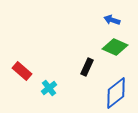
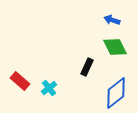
green diamond: rotated 40 degrees clockwise
red rectangle: moved 2 px left, 10 px down
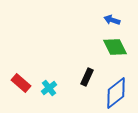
black rectangle: moved 10 px down
red rectangle: moved 1 px right, 2 px down
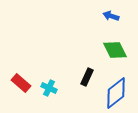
blue arrow: moved 1 px left, 4 px up
green diamond: moved 3 px down
cyan cross: rotated 28 degrees counterclockwise
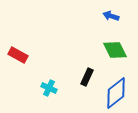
red rectangle: moved 3 px left, 28 px up; rotated 12 degrees counterclockwise
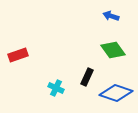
green diamond: moved 2 px left; rotated 10 degrees counterclockwise
red rectangle: rotated 48 degrees counterclockwise
cyan cross: moved 7 px right
blue diamond: rotated 56 degrees clockwise
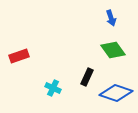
blue arrow: moved 2 px down; rotated 126 degrees counterclockwise
red rectangle: moved 1 px right, 1 px down
cyan cross: moved 3 px left
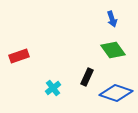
blue arrow: moved 1 px right, 1 px down
cyan cross: rotated 28 degrees clockwise
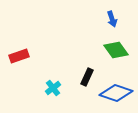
green diamond: moved 3 px right
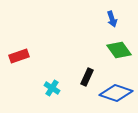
green diamond: moved 3 px right
cyan cross: moved 1 px left; rotated 21 degrees counterclockwise
